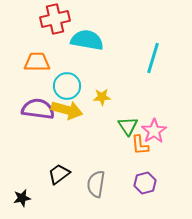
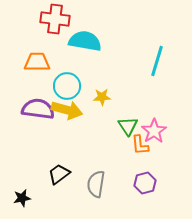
red cross: rotated 20 degrees clockwise
cyan semicircle: moved 2 px left, 1 px down
cyan line: moved 4 px right, 3 px down
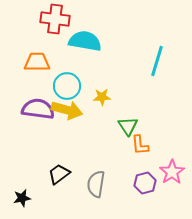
pink star: moved 18 px right, 41 px down
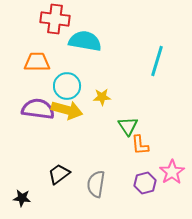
black star: rotated 18 degrees clockwise
